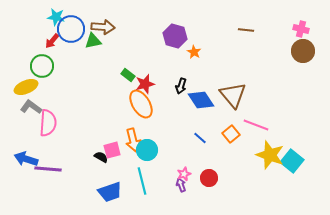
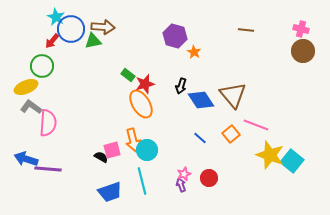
cyan star: rotated 18 degrees clockwise
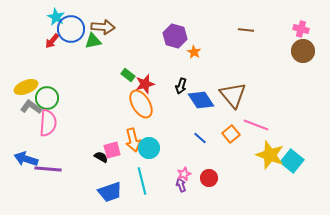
green circle: moved 5 px right, 32 px down
cyan circle: moved 2 px right, 2 px up
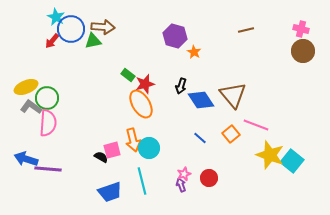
brown line: rotated 21 degrees counterclockwise
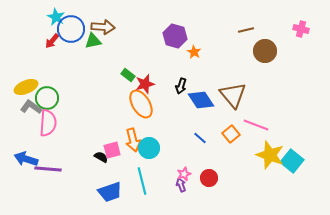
brown circle: moved 38 px left
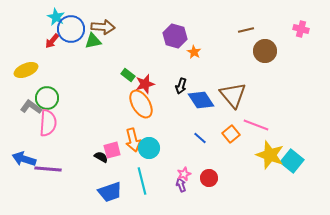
yellow ellipse: moved 17 px up
blue arrow: moved 2 px left
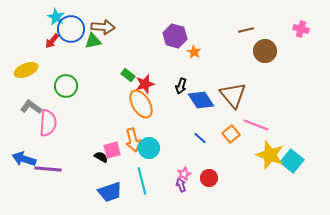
green circle: moved 19 px right, 12 px up
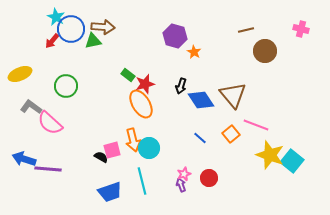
yellow ellipse: moved 6 px left, 4 px down
pink semicircle: moved 2 px right; rotated 128 degrees clockwise
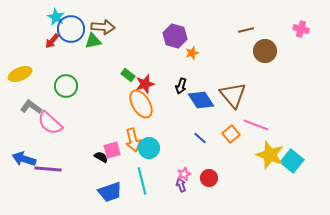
orange star: moved 2 px left, 1 px down; rotated 24 degrees clockwise
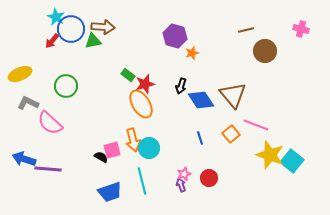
gray L-shape: moved 3 px left, 4 px up; rotated 10 degrees counterclockwise
blue line: rotated 32 degrees clockwise
